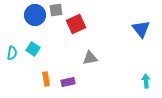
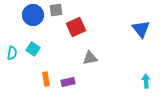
blue circle: moved 2 px left
red square: moved 3 px down
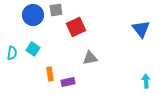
orange rectangle: moved 4 px right, 5 px up
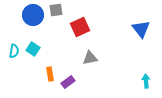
red square: moved 4 px right
cyan semicircle: moved 2 px right, 2 px up
purple rectangle: rotated 24 degrees counterclockwise
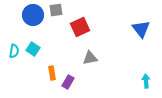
orange rectangle: moved 2 px right, 1 px up
purple rectangle: rotated 24 degrees counterclockwise
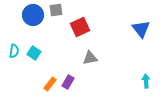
cyan square: moved 1 px right, 4 px down
orange rectangle: moved 2 px left, 11 px down; rotated 48 degrees clockwise
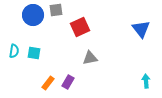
cyan square: rotated 24 degrees counterclockwise
orange rectangle: moved 2 px left, 1 px up
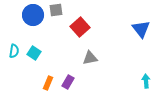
red square: rotated 18 degrees counterclockwise
cyan square: rotated 24 degrees clockwise
orange rectangle: rotated 16 degrees counterclockwise
